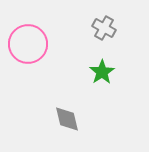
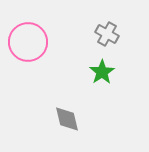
gray cross: moved 3 px right, 6 px down
pink circle: moved 2 px up
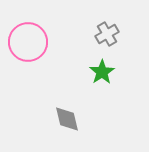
gray cross: rotated 30 degrees clockwise
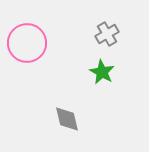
pink circle: moved 1 px left, 1 px down
green star: rotated 10 degrees counterclockwise
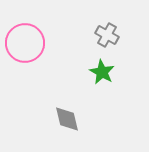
gray cross: moved 1 px down; rotated 30 degrees counterclockwise
pink circle: moved 2 px left
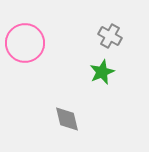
gray cross: moved 3 px right, 1 px down
green star: rotated 20 degrees clockwise
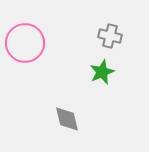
gray cross: rotated 15 degrees counterclockwise
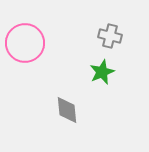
gray diamond: moved 9 px up; rotated 8 degrees clockwise
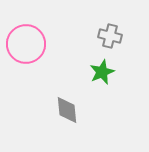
pink circle: moved 1 px right, 1 px down
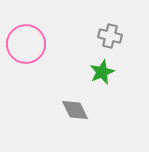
gray diamond: moved 8 px right; rotated 20 degrees counterclockwise
